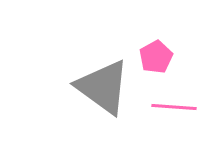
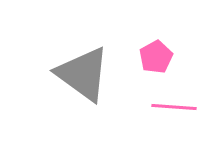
gray triangle: moved 20 px left, 13 px up
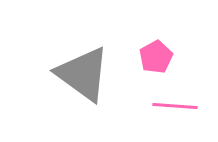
pink line: moved 1 px right, 1 px up
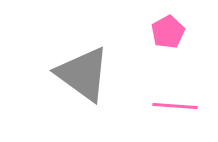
pink pentagon: moved 12 px right, 25 px up
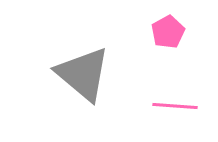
gray triangle: rotated 4 degrees clockwise
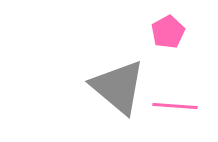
gray triangle: moved 35 px right, 13 px down
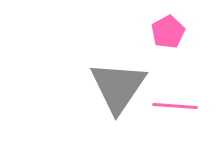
gray triangle: rotated 24 degrees clockwise
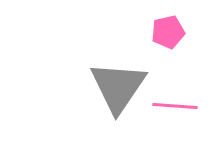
pink pentagon: rotated 16 degrees clockwise
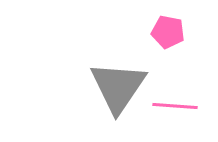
pink pentagon: rotated 24 degrees clockwise
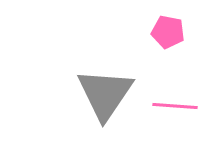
gray triangle: moved 13 px left, 7 px down
